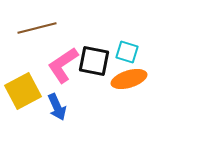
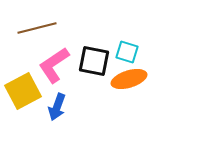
pink L-shape: moved 9 px left
blue arrow: rotated 44 degrees clockwise
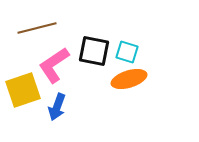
black square: moved 10 px up
yellow square: moved 1 px up; rotated 9 degrees clockwise
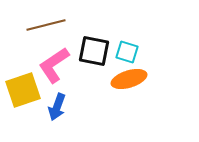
brown line: moved 9 px right, 3 px up
